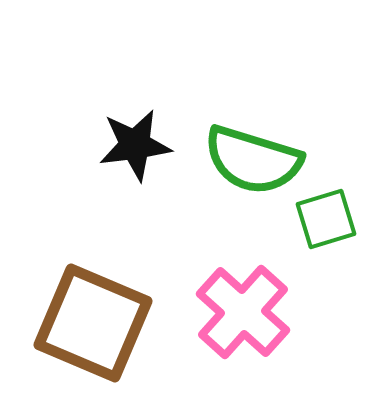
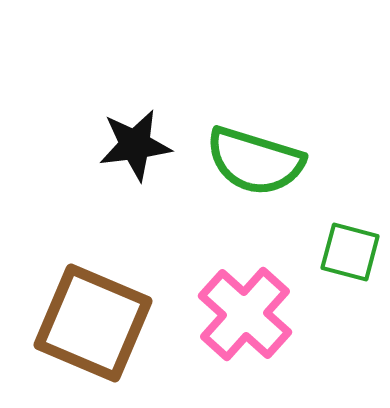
green semicircle: moved 2 px right, 1 px down
green square: moved 24 px right, 33 px down; rotated 32 degrees clockwise
pink cross: moved 2 px right, 2 px down
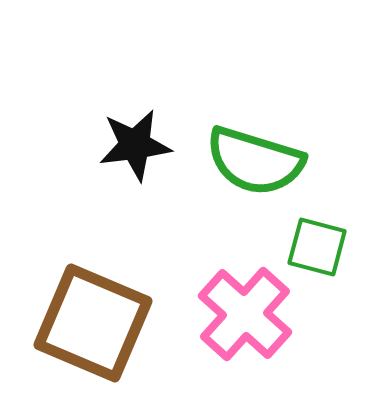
green square: moved 33 px left, 5 px up
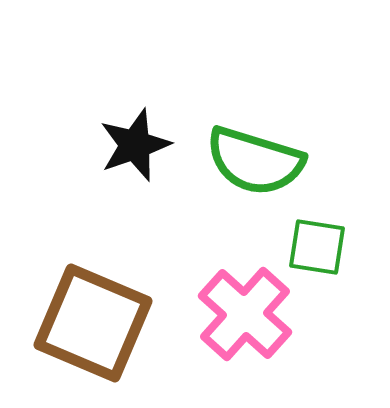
black star: rotated 12 degrees counterclockwise
green square: rotated 6 degrees counterclockwise
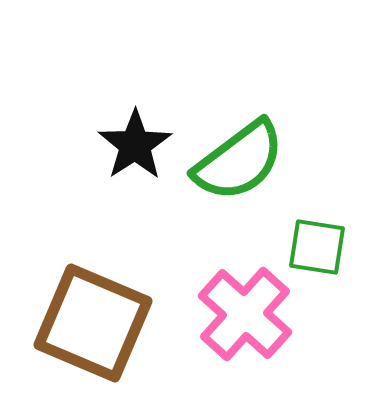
black star: rotated 14 degrees counterclockwise
green semicircle: moved 16 px left; rotated 54 degrees counterclockwise
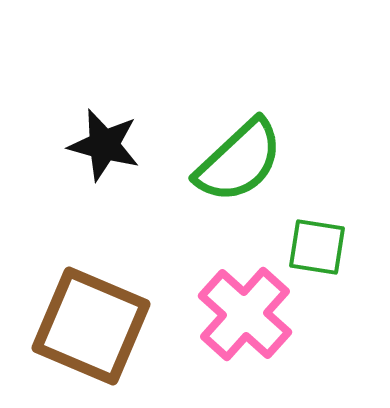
black star: moved 31 px left; rotated 24 degrees counterclockwise
green semicircle: rotated 6 degrees counterclockwise
brown square: moved 2 px left, 3 px down
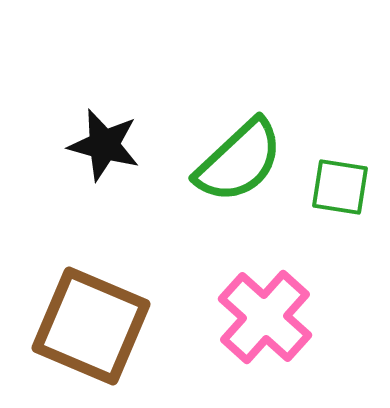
green square: moved 23 px right, 60 px up
pink cross: moved 20 px right, 3 px down
